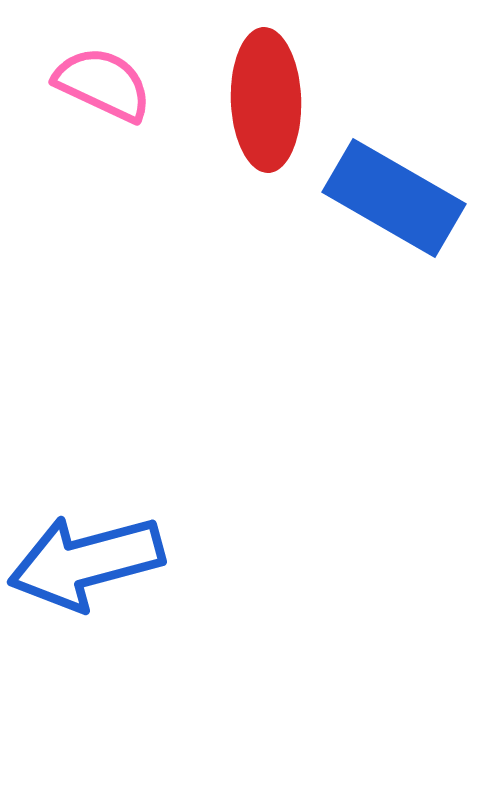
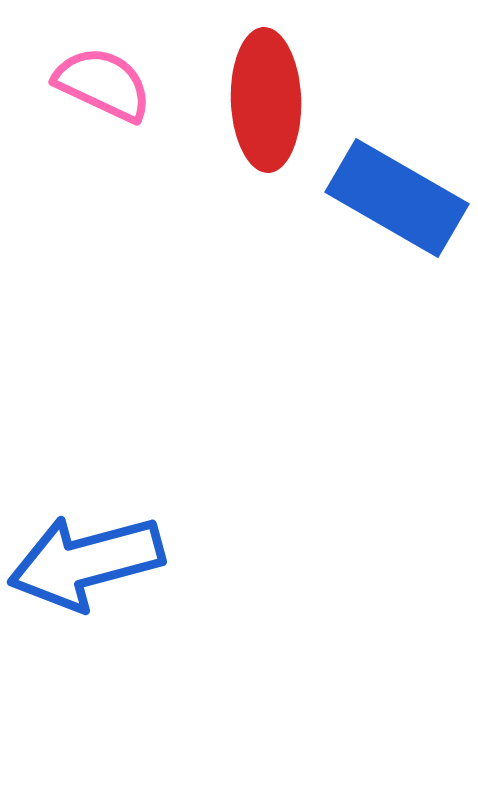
blue rectangle: moved 3 px right
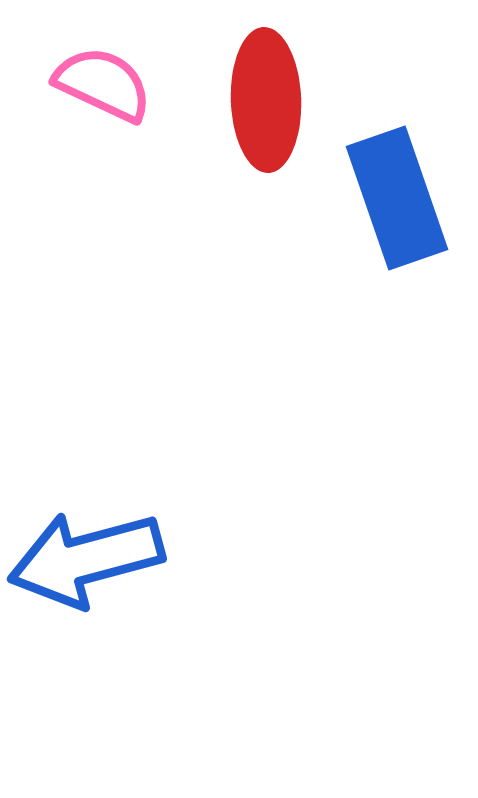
blue rectangle: rotated 41 degrees clockwise
blue arrow: moved 3 px up
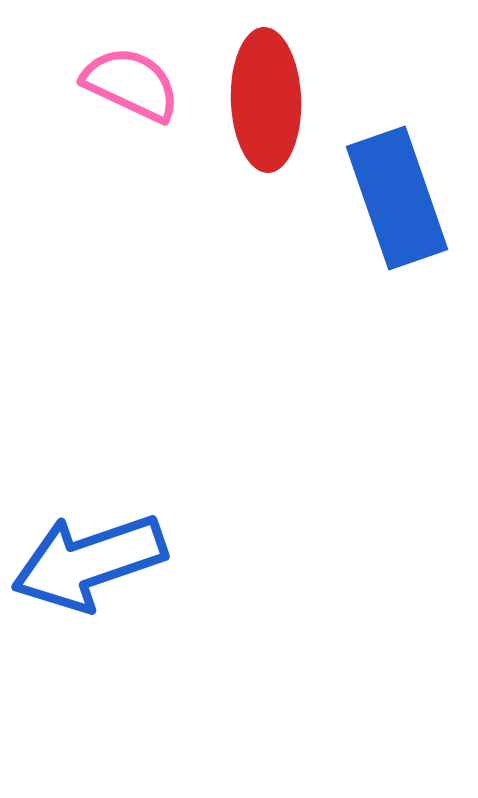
pink semicircle: moved 28 px right
blue arrow: moved 3 px right, 3 px down; rotated 4 degrees counterclockwise
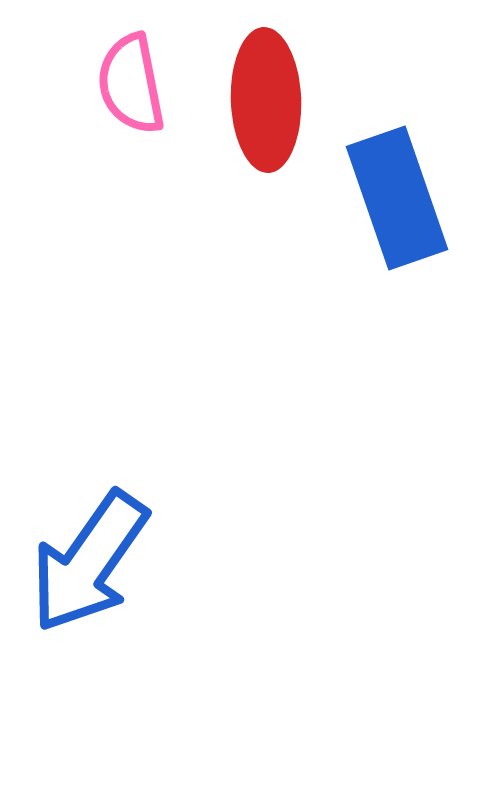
pink semicircle: rotated 126 degrees counterclockwise
blue arrow: rotated 36 degrees counterclockwise
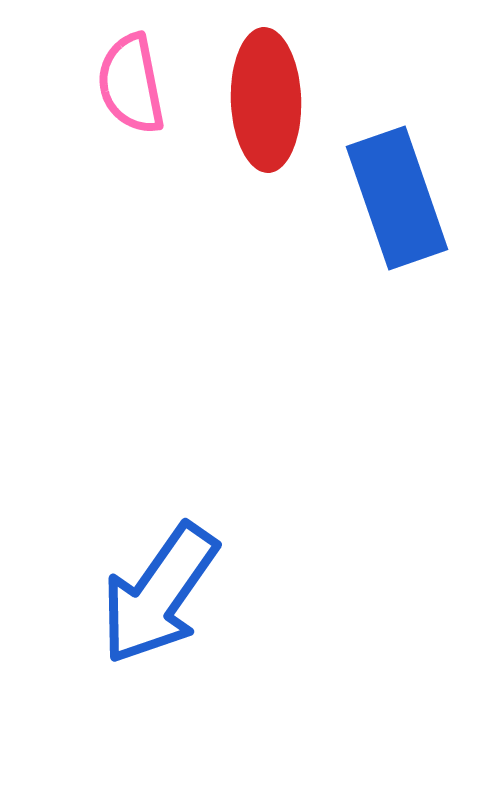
blue arrow: moved 70 px right, 32 px down
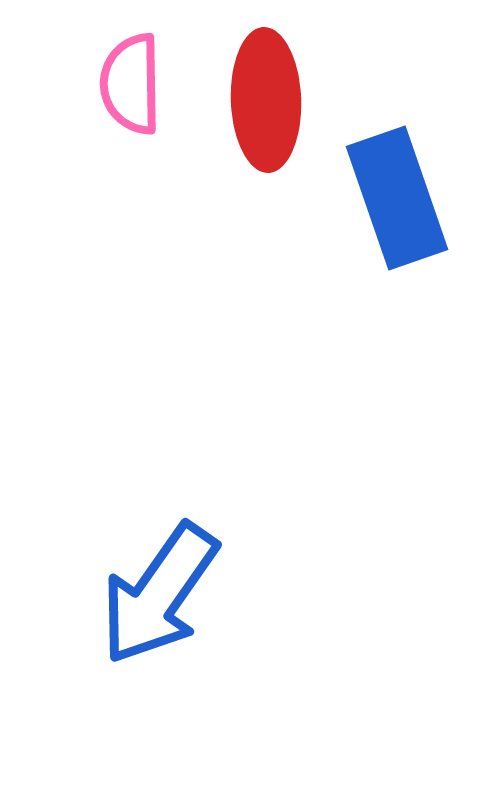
pink semicircle: rotated 10 degrees clockwise
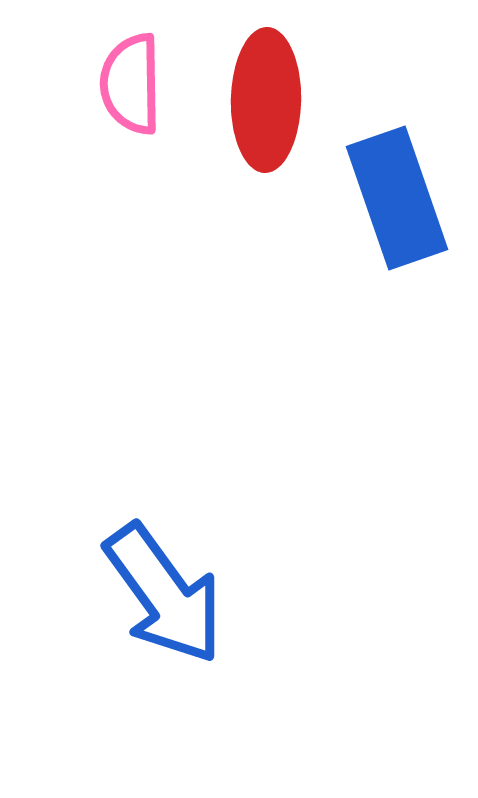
red ellipse: rotated 3 degrees clockwise
blue arrow: moved 5 px right; rotated 71 degrees counterclockwise
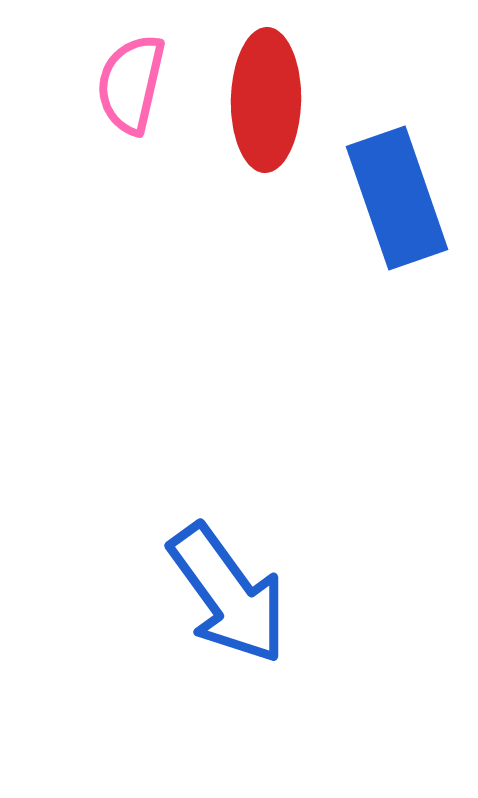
pink semicircle: rotated 14 degrees clockwise
blue arrow: moved 64 px right
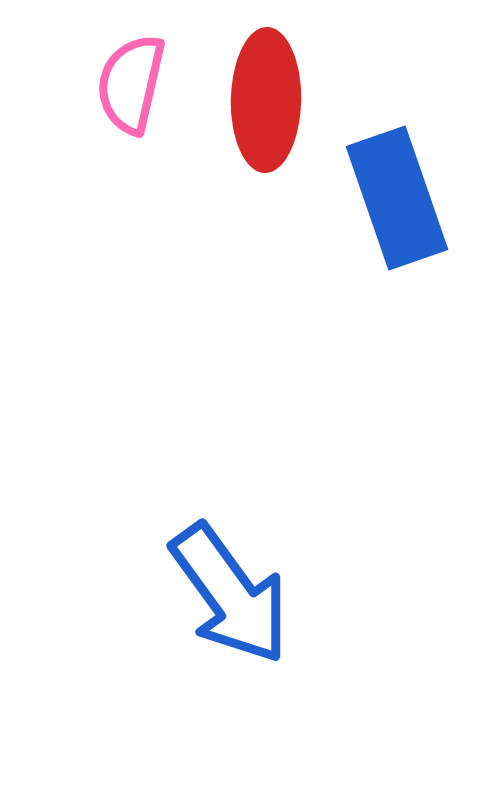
blue arrow: moved 2 px right
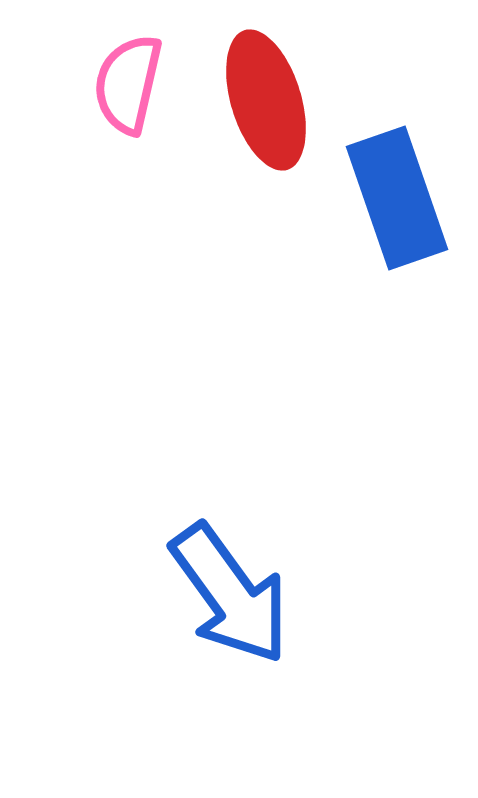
pink semicircle: moved 3 px left
red ellipse: rotated 18 degrees counterclockwise
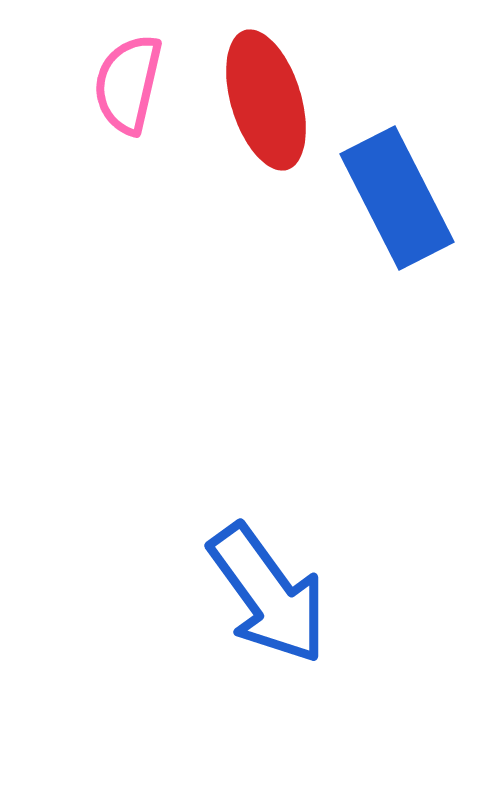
blue rectangle: rotated 8 degrees counterclockwise
blue arrow: moved 38 px right
